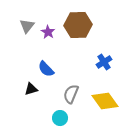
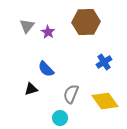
brown hexagon: moved 8 px right, 3 px up
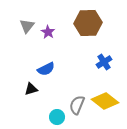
brown hexagon: moved 2 px right, 1 px down
blue semicircle: rotated 72 degrees counterclockwise
gray semicircle: moved 6 px right, 11 px down
yellow diamond: rotated 16 degrees counterclockwise
cyan circle: moved 3 px left, 1 px up
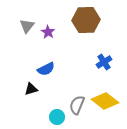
brown hexagon: moved 2 px left, 3 px up
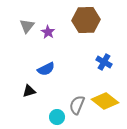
blue cross: rotated 28 degrees counterclockwise
black triangle: moved 2 px left, 2 px down
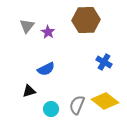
cyan circle: moved 6 px left, 8 px up
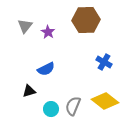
gray triangle: moved 2 px left
gray semicircle: moved 4 px left, 1 px down
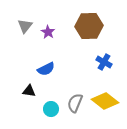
brown hexagon: moved 3 px right, 6 px down
black triangle: rotated 24 degrees clockwise
gray semicircle: moved 2 px right, 3 px up
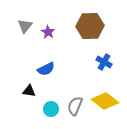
brown hexagon: moved 1 px right
gray semicircle: moved 3 px down
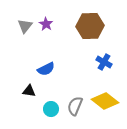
purple star: moved 2 px left, 8 px up
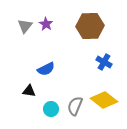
yellow diamond: moved 1 px left, 1 px up
